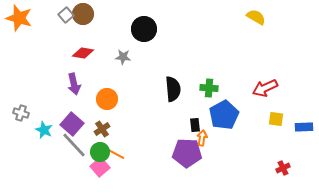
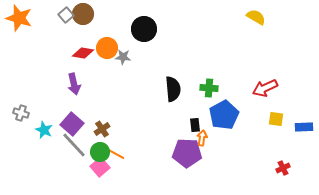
orange circle: moved 51 px up
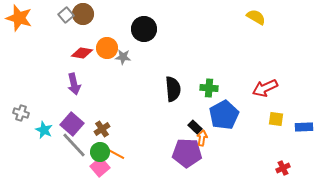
red diamond: moved 1 px left
black rectangle: moved 2 px down; rotated 40 degrees counterclockwise
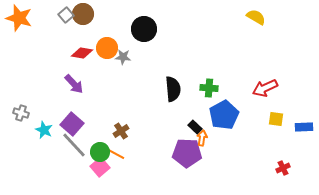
purple arrow: rotated 30 degrees counterclockwise
brown cross: moved 19 px right, 2 px down
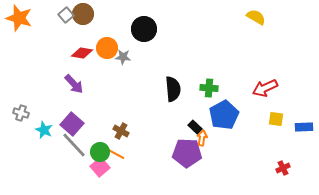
brown cross: rotated 28 degrees counterclockwise
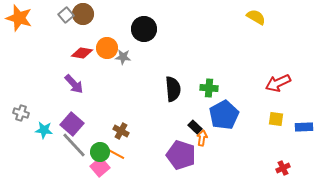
red arrow: moved 13 px right, 5 px up
cyan star: rotated 18 degrees counterclockwise
purple pentagon: moved 6 px left, 2 px down; rotated 16 degrees clockwise
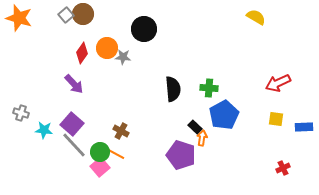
red diamond: rotated 65 degrees counterclockwise
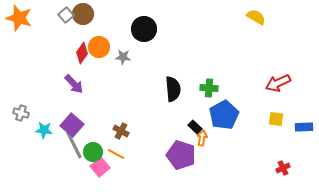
orange circle: moved 8 px left, 1 px up
purple square: moved 1 px down
gray line: rotated 16 degrees clockwise
green circle: moved 7 px left
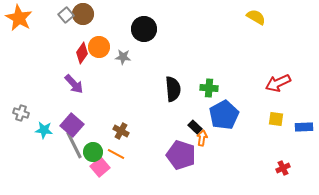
orange star: rotated 12 degrees clockwise
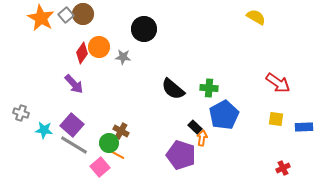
orange star: moved 22 px right
red arrow: rotated 120 degrees counterclockwise
black semicircle: rotated 135 degrees clockwise
gray line: rotated 32 degrees counterclockwise
green circle: moved 16 px right, 9 px up
